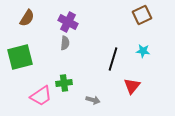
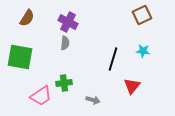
green square: rotated 24 degrees clockwise
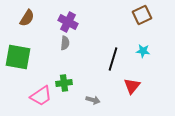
green square: moved 2 px left
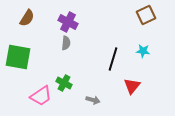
brown square: moved 4 px right
gray semicircle: moved 1 px right
green cross: rotated 35 degrees clockwise
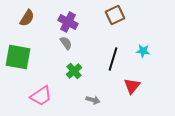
brown square: moved 31 px left
gray semicircle: rotated 40 degrees counterclockwise
green cross: moved 10 px right, 12 px up; rotated 21 degrees clockwise
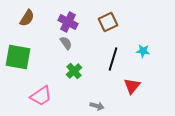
brown square: moved 7 px left, 7 px down
gray arrow: moved 4 px right, 6 px down
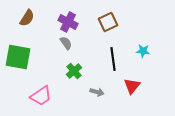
black line: rotated 25 degrees counterclockwise
gray arrow: moved 14 px up
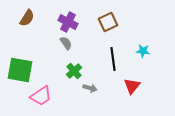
green square: moved 2 px right, 13 px down
gray arrow: moved 7 px left, 4 px up
